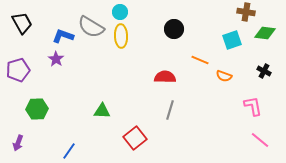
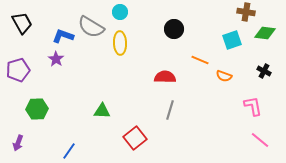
yellow ellipse: moved 1 px left, 7 px down
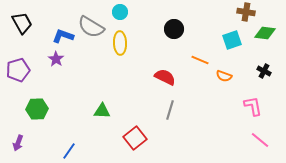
red semicircle: rotated 25 degrees clockwise
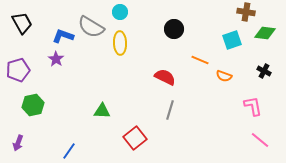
green hexagon: moved 4 px left, 4 px up; rotated 10 degrees counterclockwise
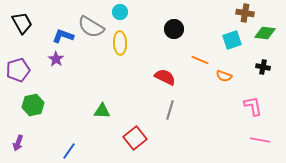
brown cross: moved 1 px left, 1 px down
black cross: moved 1 px left, 4 px up; rotated 16 degrees counterclockwise
pink line: rotated 30 degrees counterclockwise
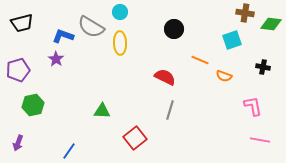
black trapezoid: rotated 105 degrees clockwise
green diamond: moved 6 px right, 9 px up
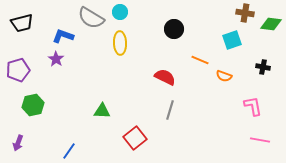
gray semicircle: moved 9 px up
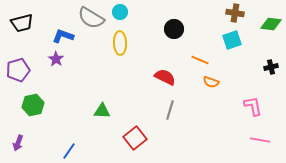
brown cross: moved 10 px left
black cross: moved 8 px right; rotated 24 degrees counterclockwise
orange semicircle: moved 13 px left, 6 px down
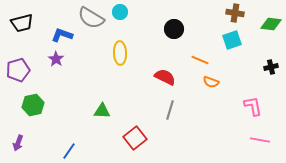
blue L-shape: moved 1 px left, 1 px up
yellow ellipse: moved 10 px down
